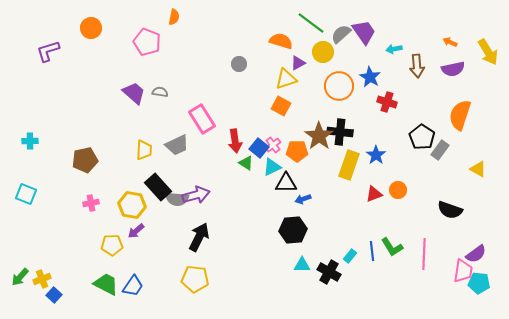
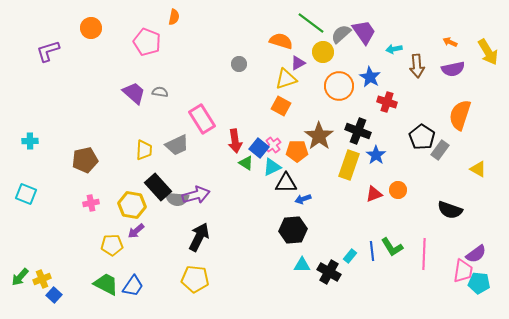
black cross at (340, 132): moved 18 px right, 1 px up; rotated 15 degrees clockwise
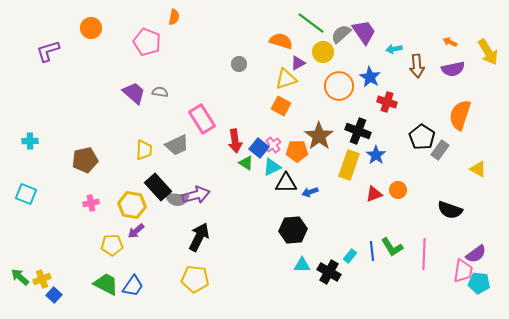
blue arrow at (303, 199): moved 7 px right, 7 px up
green arrow at (20, 277): rotated 90 degrees clockwise
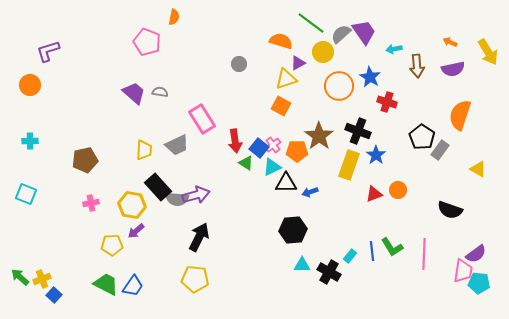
orange circle at (91, 28): moved 61 px left, 57 px down
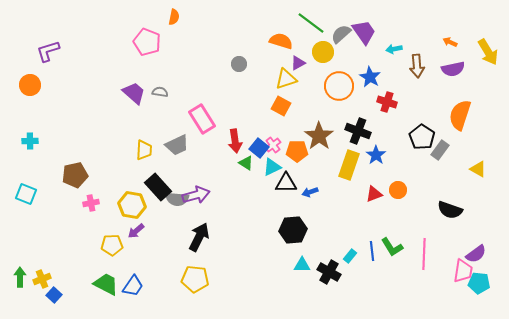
brown pentagon at (85, 160): moved 10 px left, 15 px down
green arrow at (20, 277): rotated 48 degrees clockwise
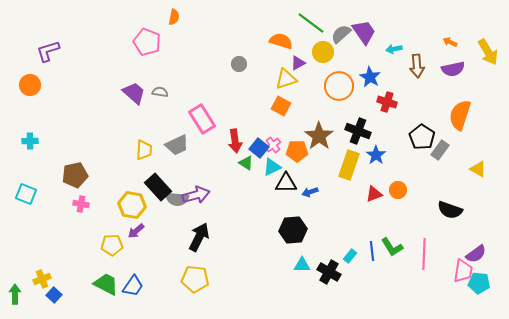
pink cross at (91, 203): moved 10 px left, 1 px down; rotated 21 degrees clockwise
green arrow at (20, 277): moved 5 px left, 17 px down
